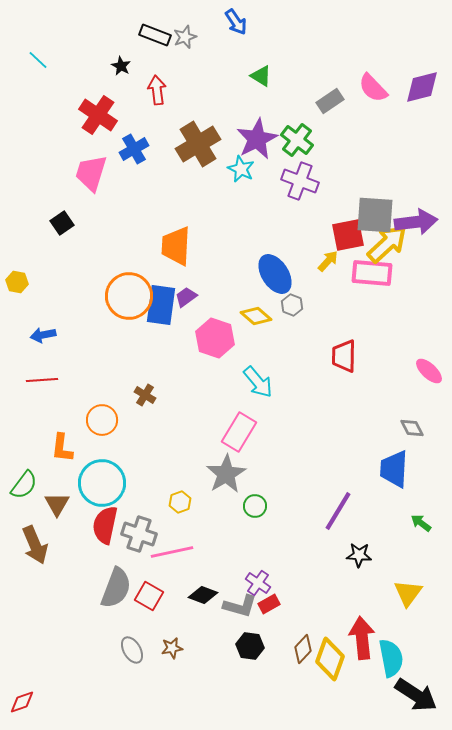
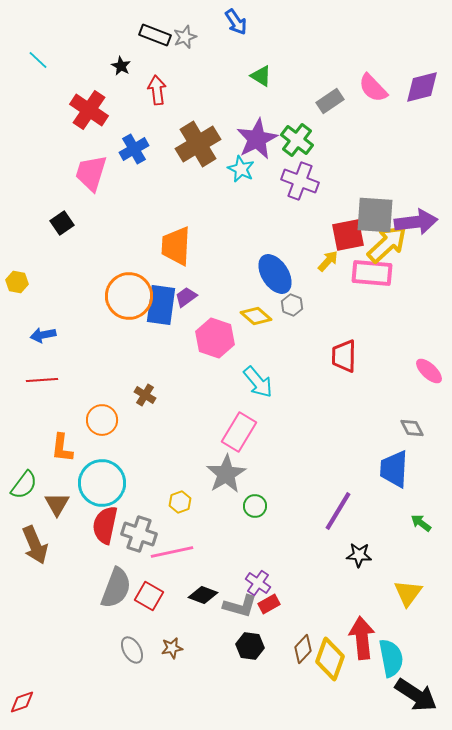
red cross at (98, 115): moved 9 px left, 5 px up
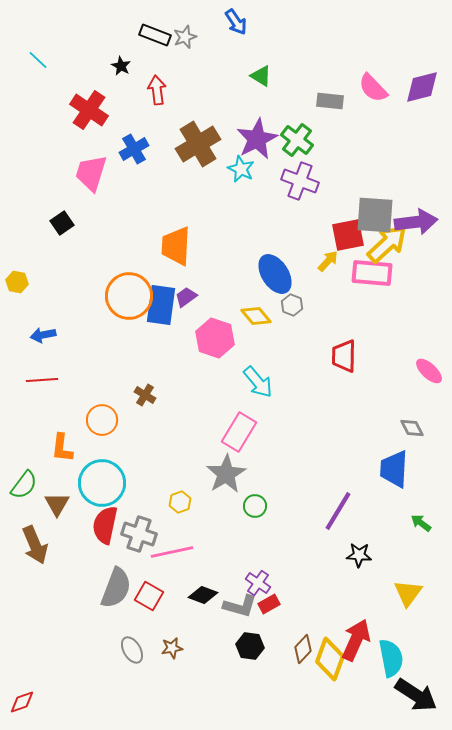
gray rectangle at (330, 101): rotated 40 degrees clockwise
yellow diamond at (256, 316): rotated 8 degrees clockwise
red arrow at (362, 638): moved 6 px left, 2 px down; rotated 30 degrees clockwise
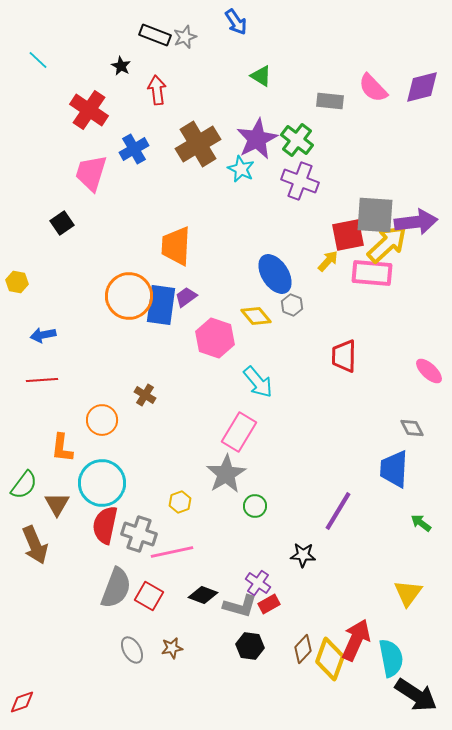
black star at (359, 555): moved 56 px left
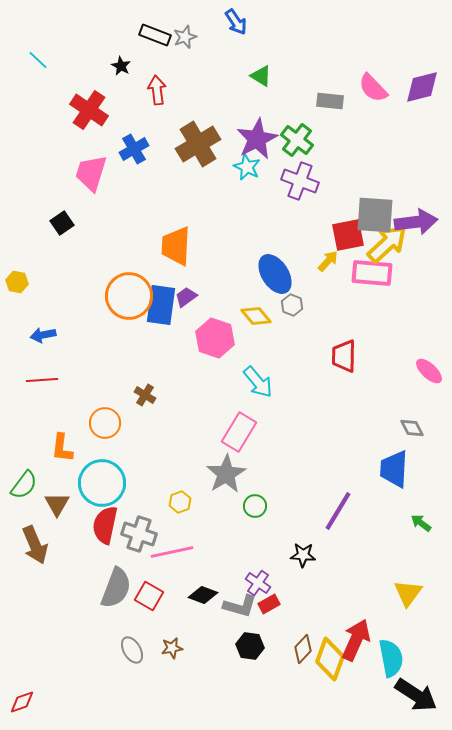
cyan star at (241, 169): moved 6 px right, 2 px up
orange circle at (102, 420): moved 3 px right, 3 px down
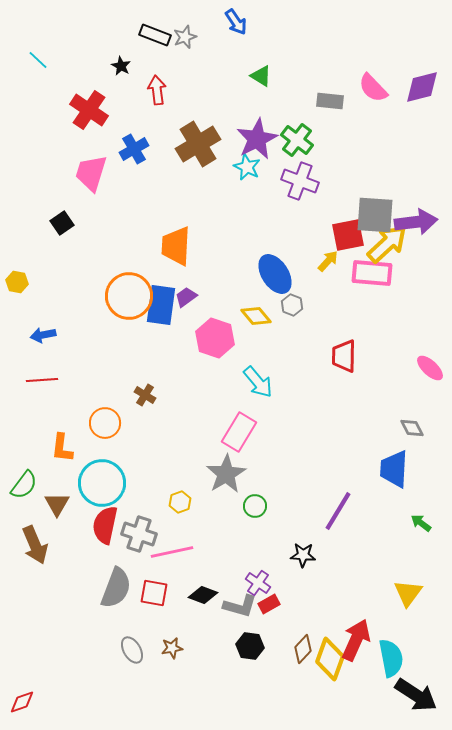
pink ellipse at (429, 371): moved 1 px right, 3 px up
red square at (149, 596): moved 5 px right, 3 px up; rotated 20 degrees counterclockwise
